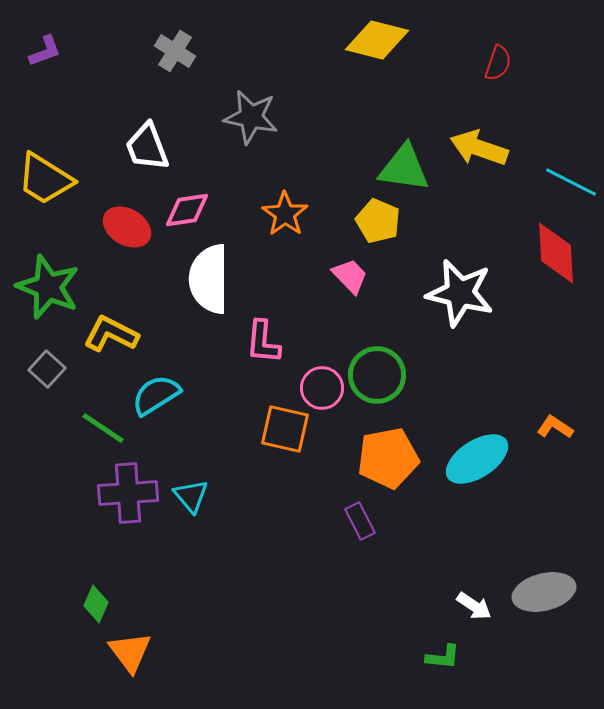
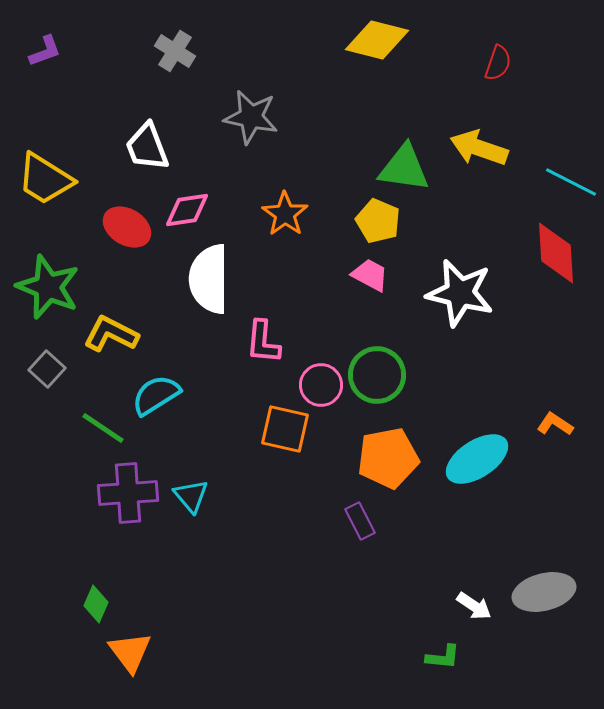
pink trapezoid: moved 20 px right, 1 px up; rotated 18 degrees counterclockwise
pink circle: moved 1 px left, 3 px up
orange L-shape: moved 3 px up
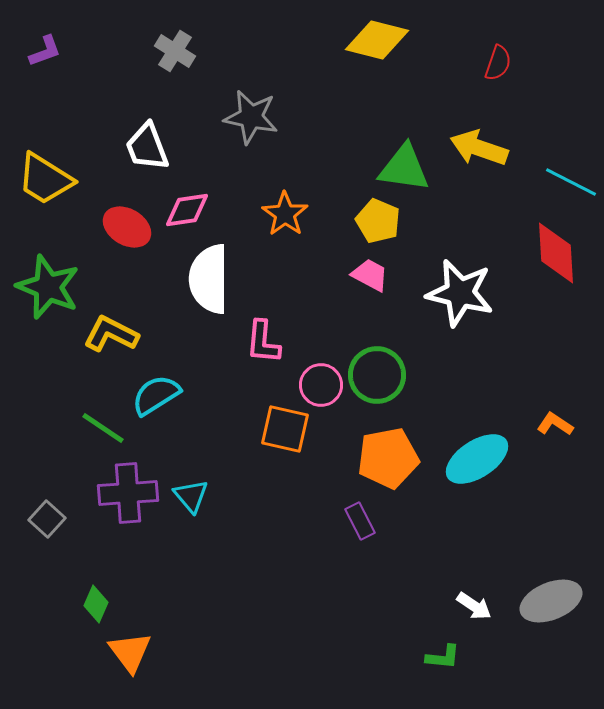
gray square: moved 150 px down
gray ellipse: moved 7 px right, 9 px down; rotated 8 degrees counterclockwise
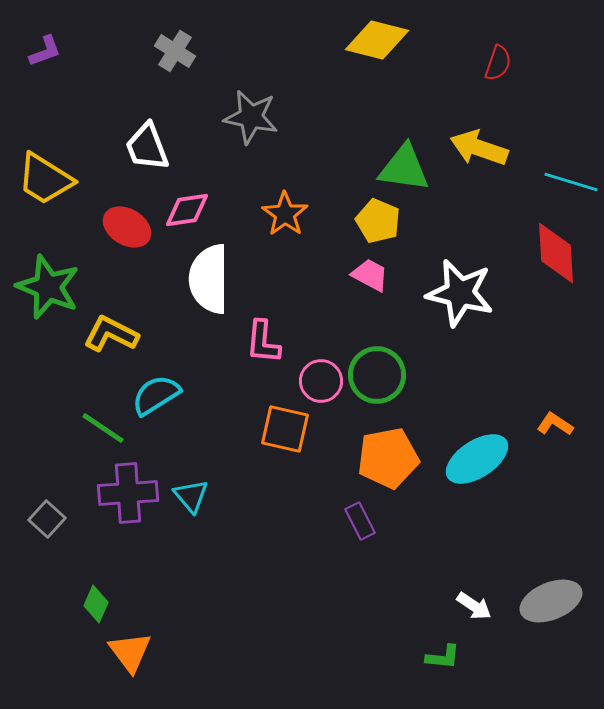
cyan line: rotated 10 degrees counterclockwise
pink circle: moved 4 px up
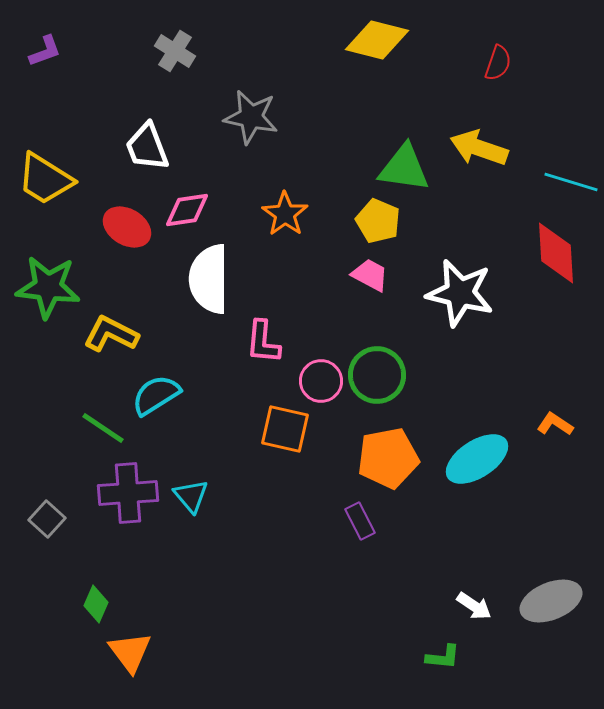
green star: rotated 16 degrees counterclockwise
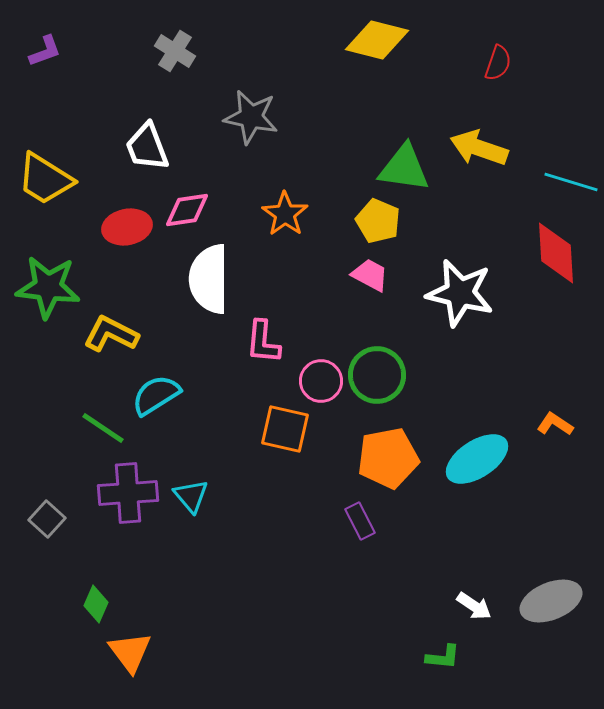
red ellipse: rotated 42 degrees counterclockwise
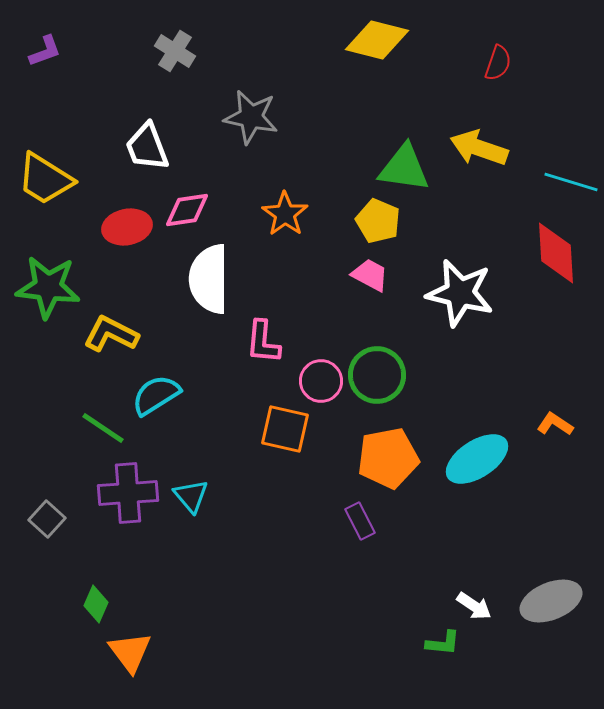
green L-shape: moved 14 px up
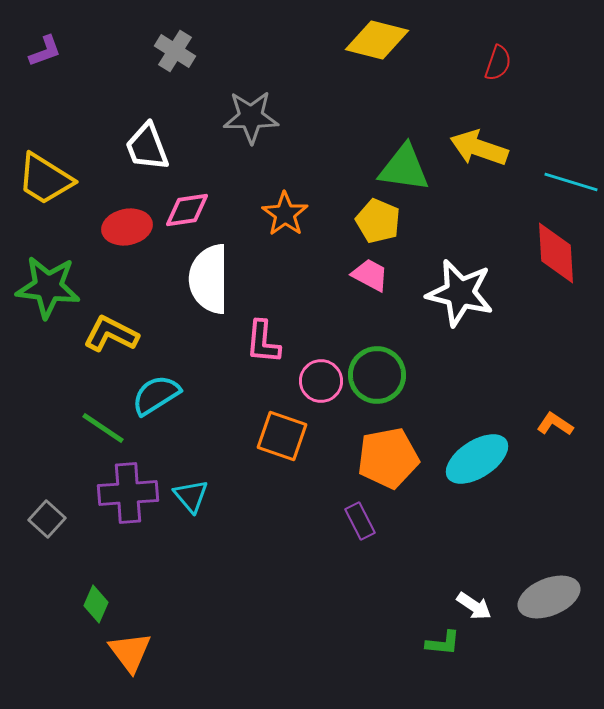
gray star: rotated 12 degrees counterclockwise
orange square: moved 3 px left, 7 px down; rotated 6 degrees clockwise
gray ellipse: moved 2 px left, 4 px up
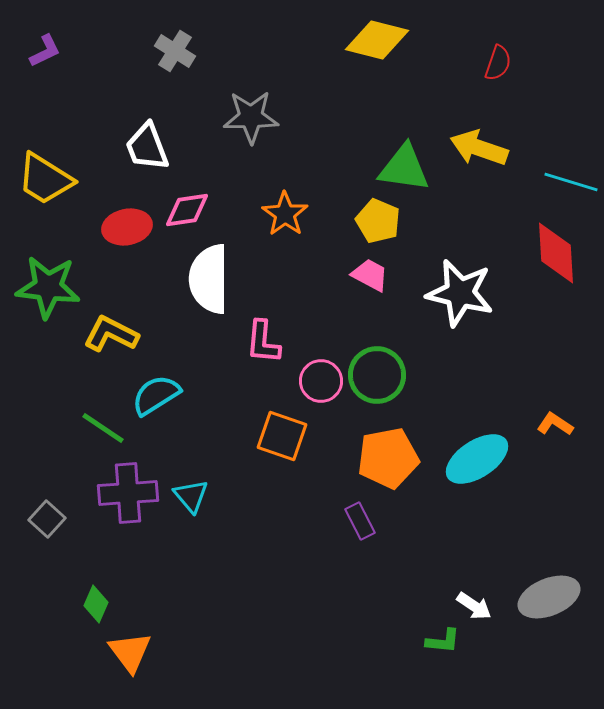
purple L-shape: rotated 6 degrees counterclockwise
green L-shape: moved 2 px up
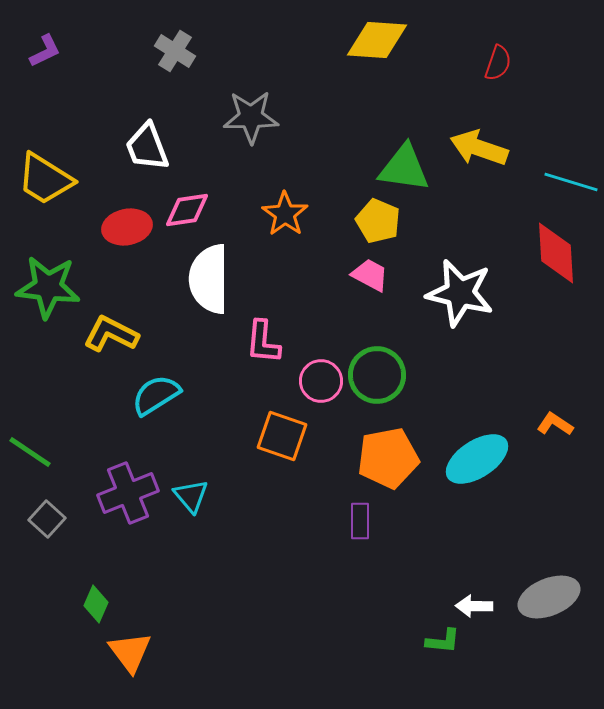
yellow diamond: rotated 10 degrees counterclockwise
green line: moved 73 px left, 24 px down
purple cross: rotated 18 degrees counterclockwise
purple rectangle: rotated 27 degrees clockwise
white arrow: rotated 147 degrees clockwise
